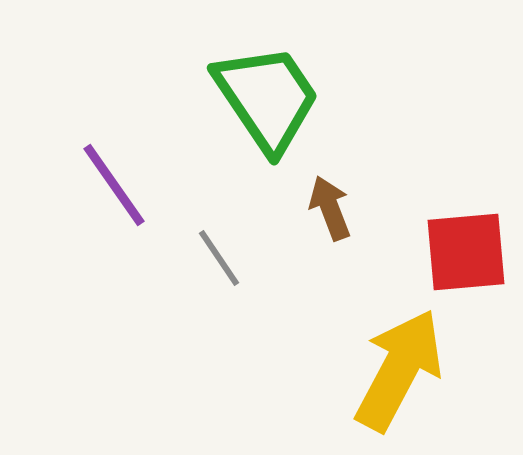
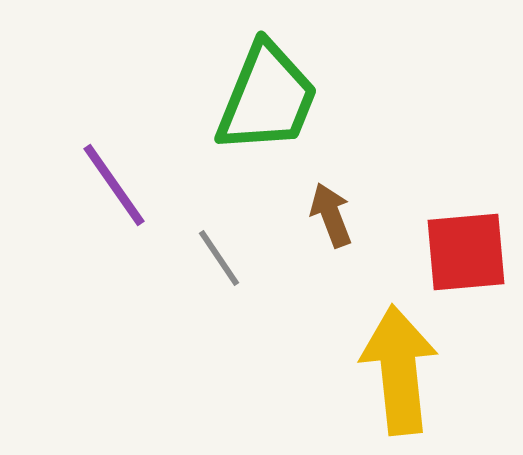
green trapezoid: rotated 56 degrees clockwise
brown arrow: moved 1 px right, 7 px down
yellow arrow: rotated 34 degrees counterclockwise
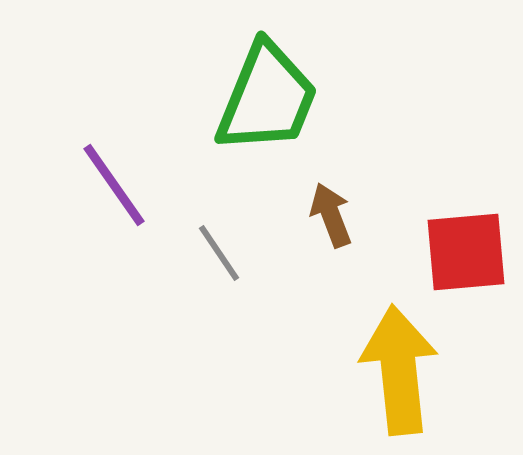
gray line: moved 5 px up
